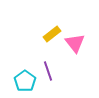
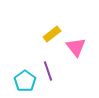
pink triangle: moved 1 px right, 4 px down
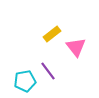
purple line: rotated 18 degrees counterclockwise
cyan pentagon: rotated 25 degrees clockwise
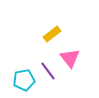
pink triangle: moved 6 px left, 11 px down
cyan pentagon: moved 1 px left, 1 px up
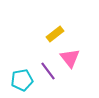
yellow rectangle: moved 3 px right
cyan pentagon: moved 2 px left
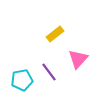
pink triangle: moved 8 px right, 1 px down; rotated 20 degrees clockwise
purple line: moved 1 px right, 1 px down
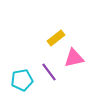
yellow rectangle: moved 1 px right, 4 px down
pink triangle: moved 4 px left, 1 px up; rotated 35 degrees clockwise
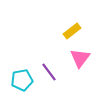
yellow rectangle: moved 16 px right, 7 px up
pink triangle: moved 6 px right; rotated 40 degrees counterclockwise
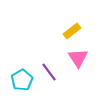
pink triangle: moved 2 px left; rotated 10 degrees counterclockwise
cyan pentagon: rotated 20 degrees counterclockwise
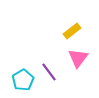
pink triangle: rotated 10 degrees clockwise
cyan pentagon: moved 1 px right
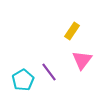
yellow rectangle: rotated 18 degrees counterclockwise
pink triangle: moved 4 px right, 2 px down
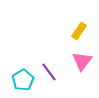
yellow rectangle: moved 7 px right
pink triangle: moved 1 px down
